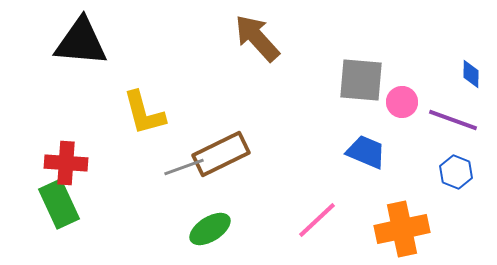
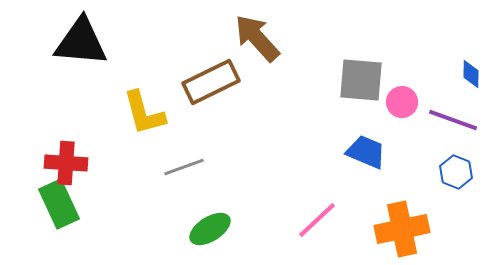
brown rectangle: moved 10 px left, 72 px up
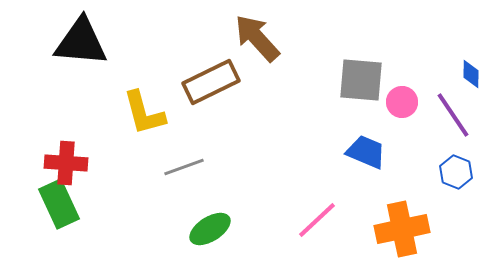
purple line: moved 5 px up; rotated 36 degrees clockwise
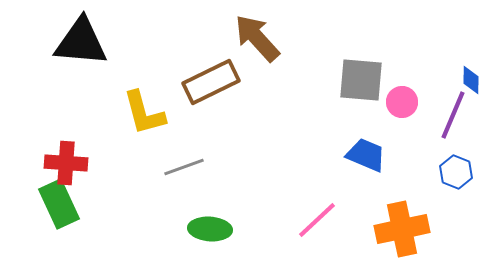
blue diamond: moved 6 px down
purple line: rotated 57 degrees clockwise
blue trapezoid: moved 3 px down
green ellipse: rotated 36 degrees clockwise
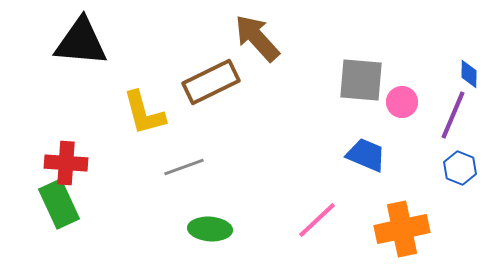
blue diamond: moved 2 px left, 6 px up
blue hexagon: moved 4 px right, 4 px up
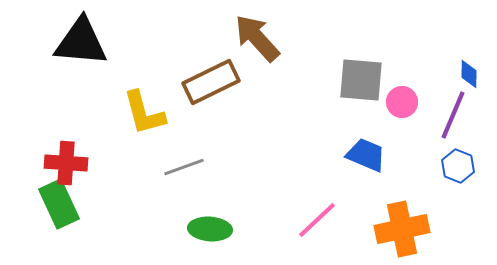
blue hexagon: moved 2 px left, 2 px up
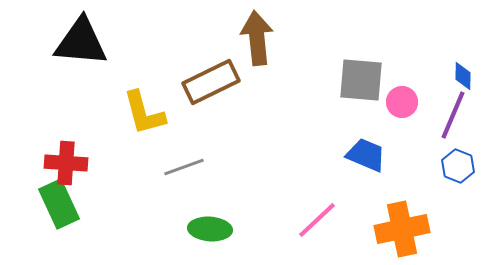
brown arrow: rotated 36 degrees clockwise
blue diamond: moved 6 px left, 2 px down
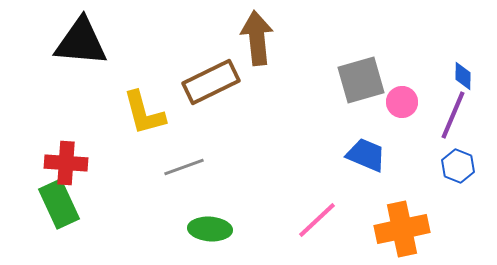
gray square: rotated 21 degrees counterclockwise
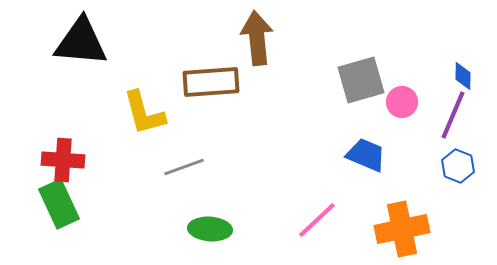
brown rectangle: rotated 22 degrees clockwise
red cross: moved 3 px left, 3 px up
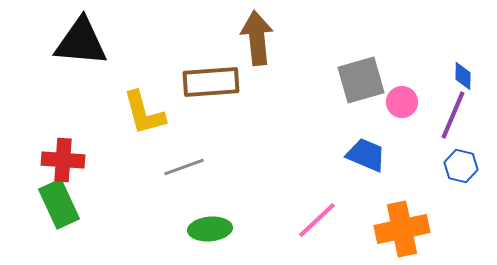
blue hexagon: moved 3 px right; rotated 8 degrees counterclockwise
green ellipse: rotated 9 degrees counterclockwise
